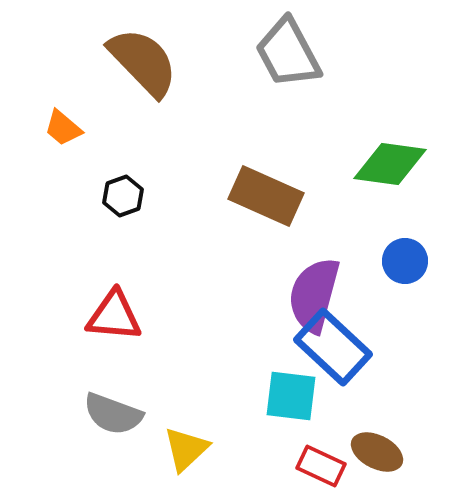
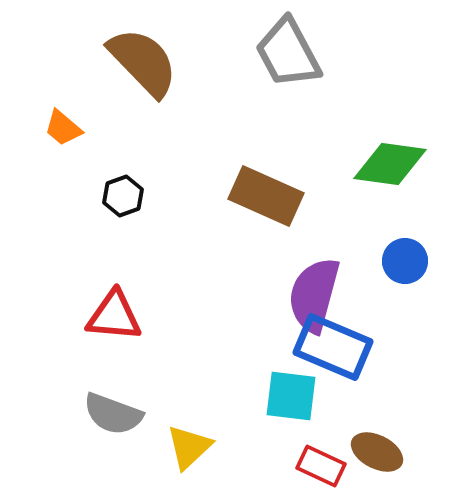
blue rectangle: rotated 20 degrees counterclockwise
yellow triangle: moved 3 px right, 2 px up
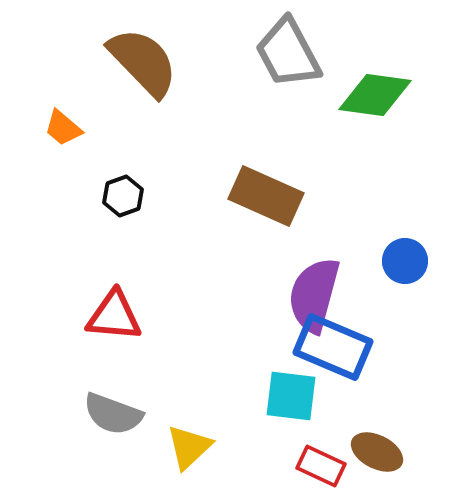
green diamond: moved 15 px left, 69 px up
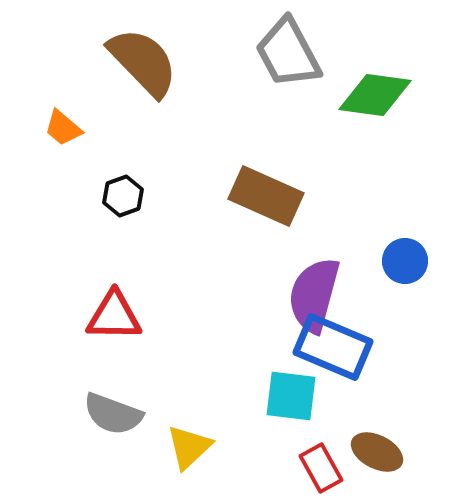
red triangle: rotated 4 degrees counterclockwise
red rectangle: moved 2 px down; rotated 36 degrees clockwise
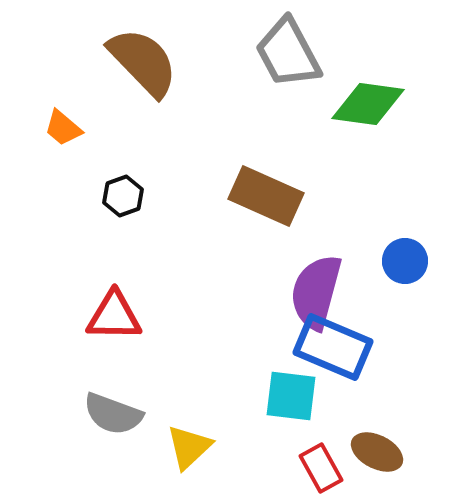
green diamond: moved 7 px left, 9 px down
purple semicircle: moved 2 px right, 3 px up
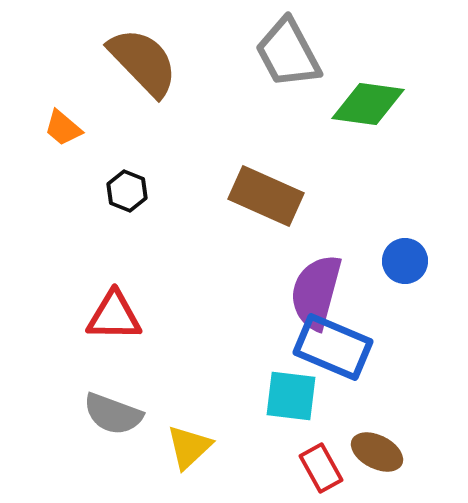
black hexagon: moved 4 px right, 5 px up; rotated 18 degrees counterclockwise
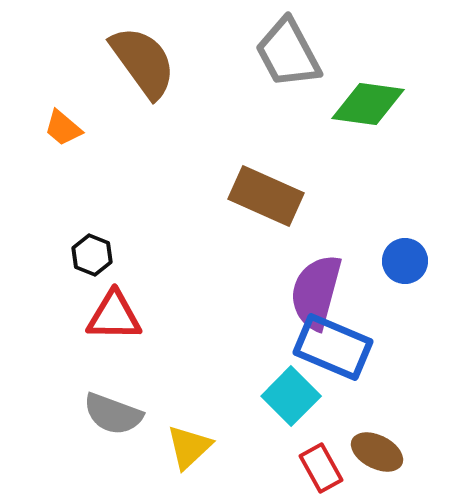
brown semicircle: rotated 8 degrees clockwise
black hexagon: moved 35 px left, 64 px down
cyan square: rotated 38 degrees clockwise
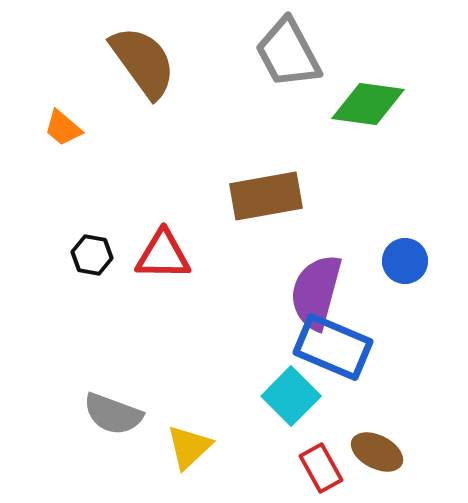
brown rectangle: rotated 34 degrees counterclockwise
black hexagon: rotated 12 degrees counterclockwise
red triangle: moved 49 px right, 61 px up
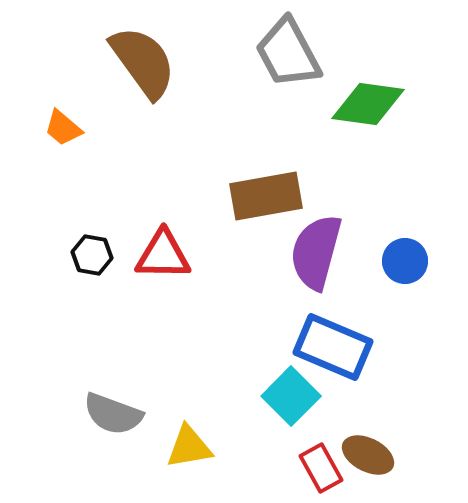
purple semicircle: moved 40 px up
yellow triangle: rotated 33 degrees clockwise
brown ellipse: moved 9 px left, 3 px down
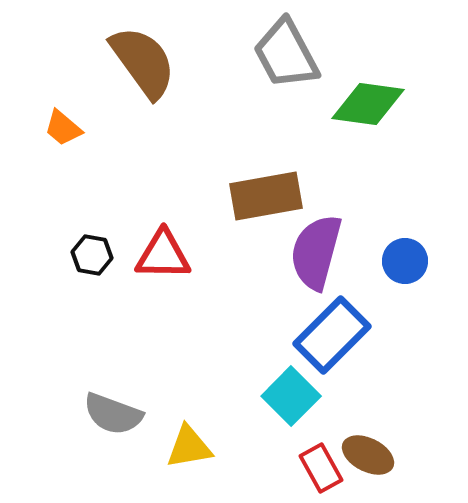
gray trapezoid: moved 2 px left, 1 px down
blue rectangle: moved 1 px left, 12 px up; rotated 68 degrees counterclockwise
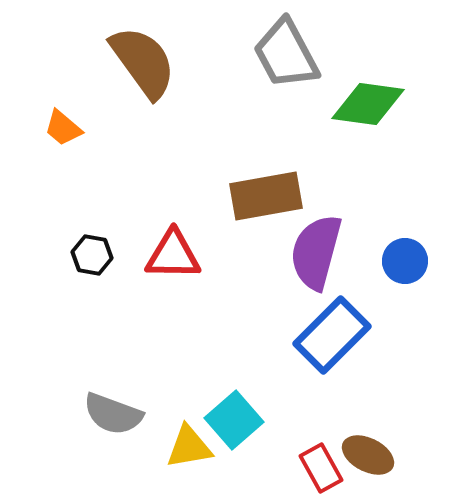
red triangle: moved 10 px right
cyan square: moved 57 px left, 24 px down; rotated 4 degrees clockwise
